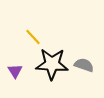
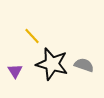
yellow line: moved 1 px left, 1 px up
black star: rotated 12 degrees clockwise
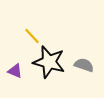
black star: moved 3 px left, 2 px up
purple triangle: rotated 35 degrees counterclockwise
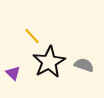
black star: rotated 28 degrees clockwise
purple triangle: moved 2 px left, 2 px down; rotated 21 degrees clockwise
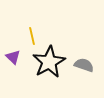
yellow line: rotated 30 degrees clockwise
purple triangle: moved 16 px up
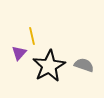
purple triangle: moved 6 px right, 4 px up; rotated 28 degrees clockwise
black star: moved 4 px down
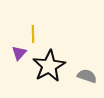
yellow line: moved 1 px right, 2 px up; rotated 12 degrees clockwise
gray semicircle: moved 3 px right, 11 px down
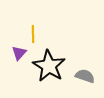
black star: rotated 12 degrees counterclockwise
gray semicircle: moved 2 px left
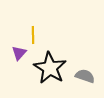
yellow line: moved 1 px down
black star: moved 1 px right, 2 px down
